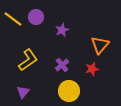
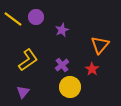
red star: rotated 24 degrees counterclockwise
yellow circle: moved 1 px right, 4 px up
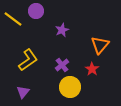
purple circle: moved 6 px up
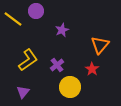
purple cross: moved 5 px left
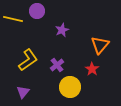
purple circle: moved 1 px right
yellow line: rotated 24 degrees counterclockwise
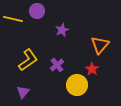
yellow circle: moved 7 px right, 2 px up
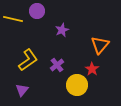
purple triangle: moved 1 px left, 2 px up
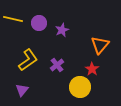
purple circle: moved 2 px right, 12 px down
yellow circle: moved 3 px right, 2 px down
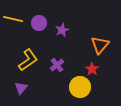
purple triangle: moved 1 px left, 2 px up
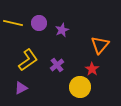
yellow line: moved 4 px down
purple triangle: rotated 24 degrees clockwise
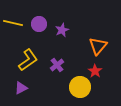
purple circle: moved 1 px down
orange triangle: moved 2 px left, 1 px down
red star: moved 3 px right, 2 px down
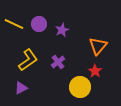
yellow line: moved 1 px right, 1 px down; rotated 12 degrees clockwise
purple cross: moved 1 px right, 3 px up
